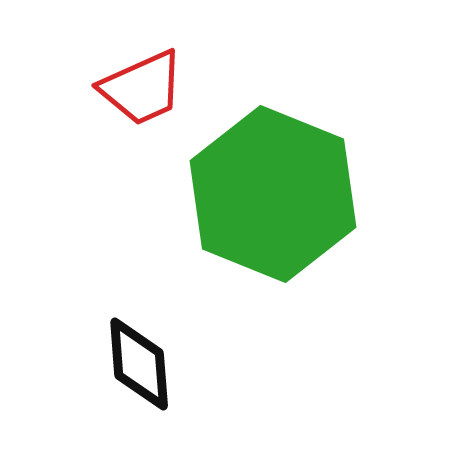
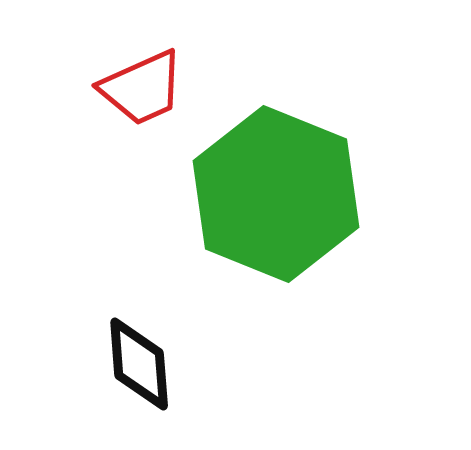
green hexagon: moved 3 px right
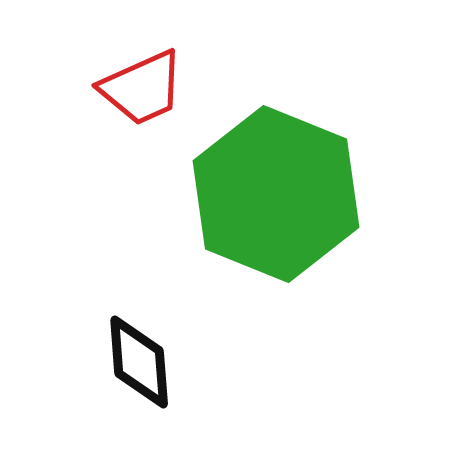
black diamond: moved 2 px up
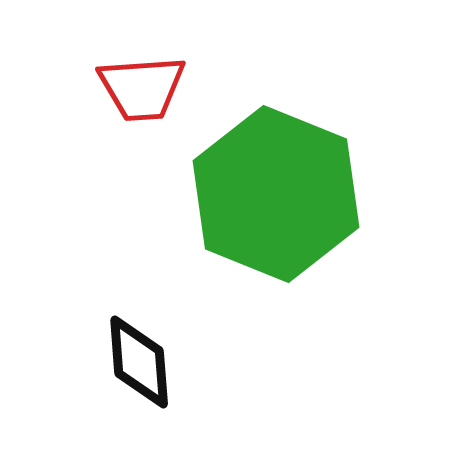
red trapezoid: rotated 20 degrees clockwise
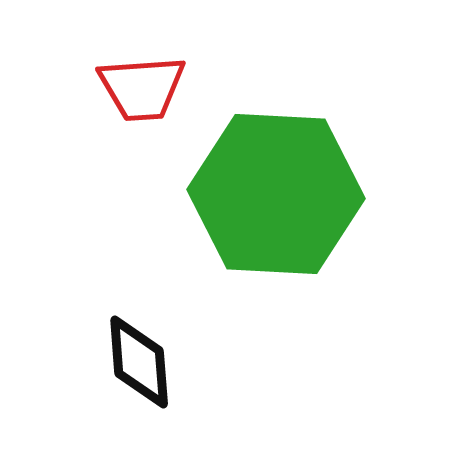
green hexagon: rotated 19 degrees counterclockwise
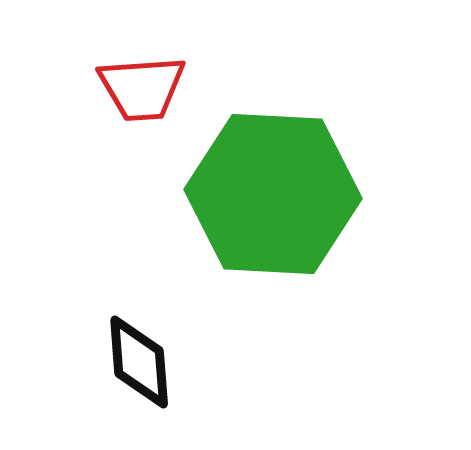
green hexagon: moved 3 px left
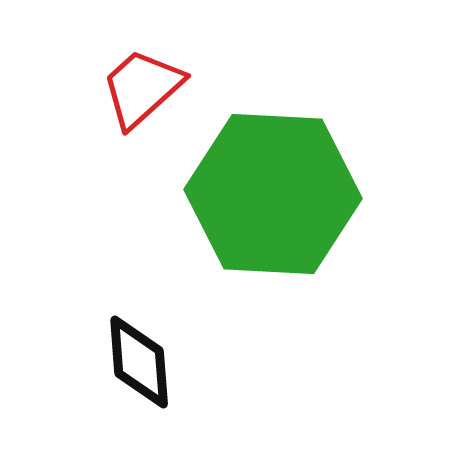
red trapezoid: rotated 142 degrees clockwise
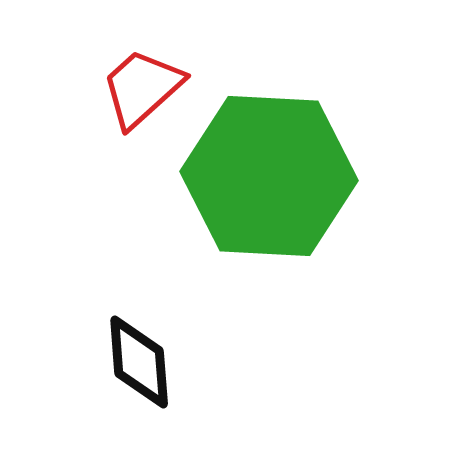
green hexagon: moved 4 px left, 18 px up
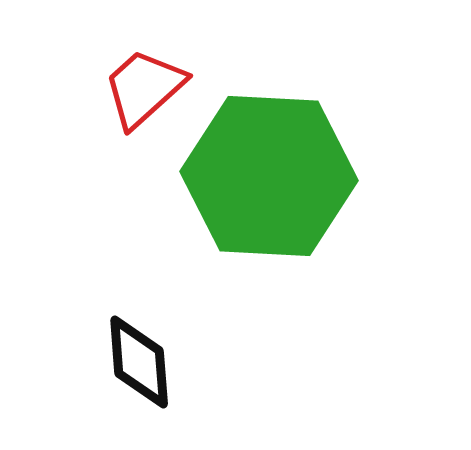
red trapezoid: moved 2 px right
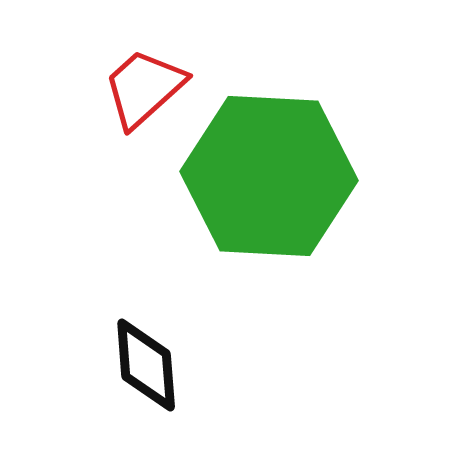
black diamond: moved 7 px right, 3 px down
